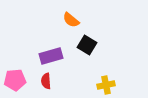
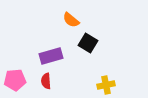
black square: moved 1 px right, 2 px up
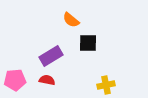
black square: rotated 30 degrees counterclockwise
purple rectangle: rotated 15 degrees counterclockwise
red semicircle: moved 1 px right, 1 px up; rotated 105 degrees clockwise
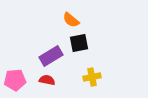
black square: moved 9 px left; rotated 12 degrees counterclockwise
yellow cross: moved 14 px left, 8 px up
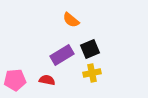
black square: moved 11 px right, 6 px down; rotated 12 degrees counterclockwise
purple rectangle: moved 11 px right, 1 px up
yellow cross: moved 4 px up
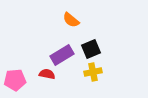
black square: moved 1 px right
yellow cross: moved 1 px right, 1 px up
red semicircle: moved 6 px up
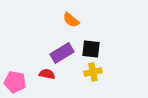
black square: rotated 30 degrees clockwise
purple rectangle: moved 2 px up
pink pentagon: moved 2 px down; rotated 15 degrees clockwise
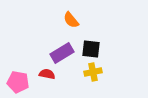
orange semicircle: rotated 12 degrees clockwise
pink pentagon: moved 3 px right
